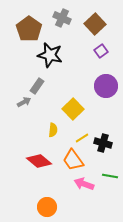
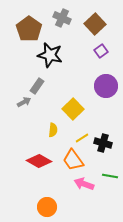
red diamond: rotated 10 degrees counterclockwise
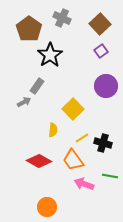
brown square: moved 5 px right
black star: rotated 25 degrees clockwise
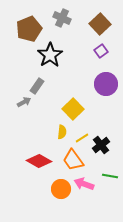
brown pentagon: rotated 15 degrees clockwise
purple circle: moved 2 px up
yellow semicircle: moved 9 px right, 2 px down
black cross: moved 2 px left, 2 px down; rotated 36 degrees clockwise
orange circle: moved 14 px right, 18 px up
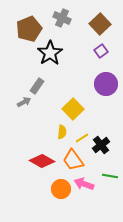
black star: moved 2 px up
red diamond: moved 3 px right
